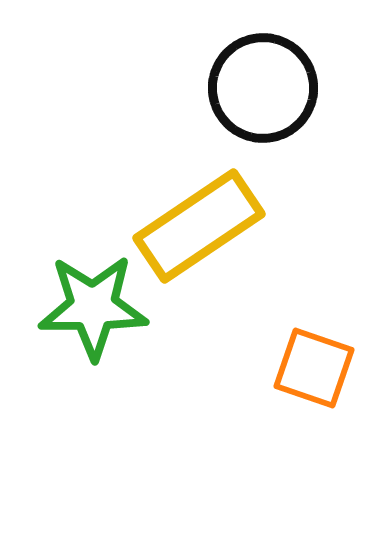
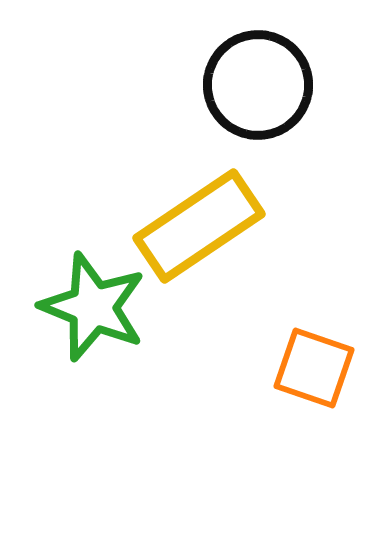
black circle: moved 5 px left, 3 px up
green star: rotated 22 degrees clockwise
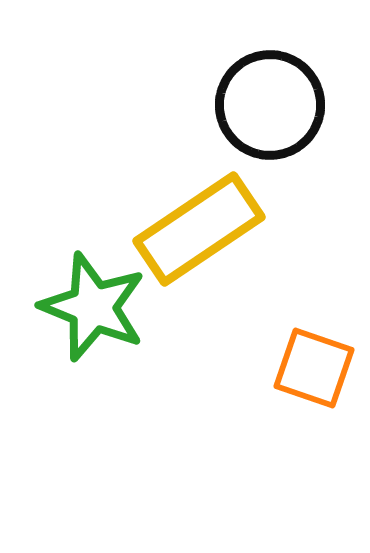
black circle: moved 12 px right, 20 px down
yellow rectangle: moved 3 px down
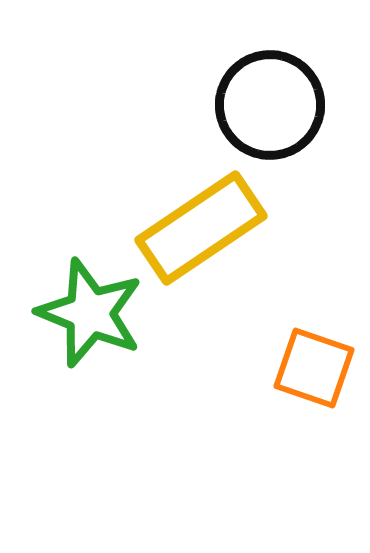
yellow rectangle: moved 2 px right, 1 px up
green star: moved 3 px left, 6 px down
